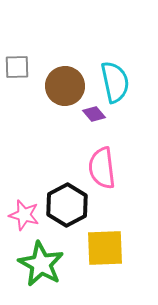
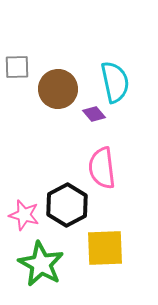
brown circle: moved 7 px left, 3 px down
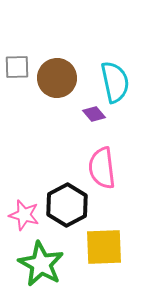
brown circle: moved 1 px left, 11 px up
yellow square: moved 1 px left, 1 px up
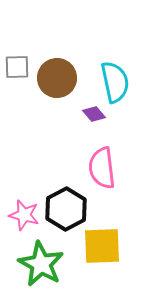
black hexagon: moved 1 px left, 4 px down
yellow square: moved 2 px left, 1 px up
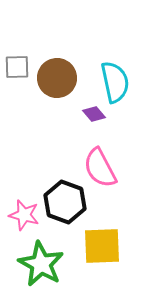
pink semicircle: moved 2 px left; rotated 21 degrees counterclockwise
black hexagon: moved 1 px left, 7 px up; rotated 12 degrees counterclockwise
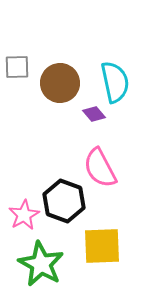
brown circle: moved 3 px right, 5 px down
black hexagon: moved 1 px left, 1 px up
pink star: rotated 28 degrees clockwise
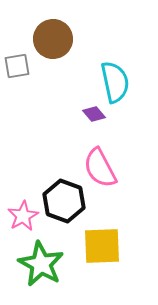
gray square: moved 1 px up; rotated 8 degrees counterclockwise
brown circle: moved 7 px left, 44 px up
pink star: moved 1 px left, 1 px down
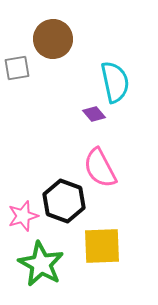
gray square: moved 2 px down
pink star: rotated 12 degrees clockwise
